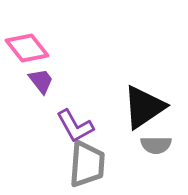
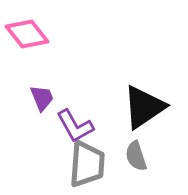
pink diamond: moved 14 px up
purple trapezoid: moved 1 px right, 17 px down; rotated 16 degrees clockwise
gray semicircle: moved 20 px left, 11 px down; rotated 72 degrees clockwise
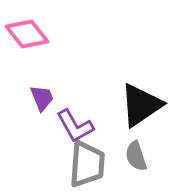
black triangle: moved 3 px left, 2 px up
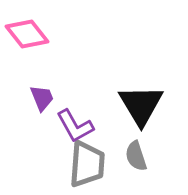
black triangle: rotated 27 degrees counterclockwise
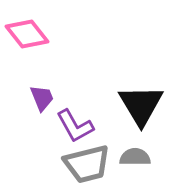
gray semicircle: moved 1 px left, 1 px down; rotated 108 degrees clockwise
gray trapezoid: rotated 72 degrees clockwise
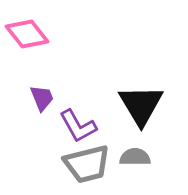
purple L-shape: moved 3 px right
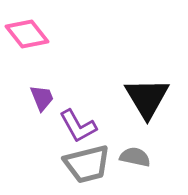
black triangle: moved 6 px right, 7 px up
gray semicircle: rotated 12 degrees clockwise
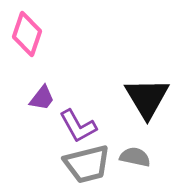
pink diamond: rotated 57 degrees clockwise
purple trapezoid: rotated 60 degrees clockwise
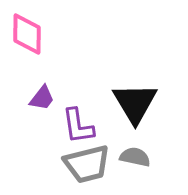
pink diamond: rotated 18 degrees counterclockwise
black triangle: moved 12 px left, 5 px down
purple L-shape: rotated 21 degrees clockwise
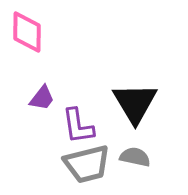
pink diamond: moved 2 px up
